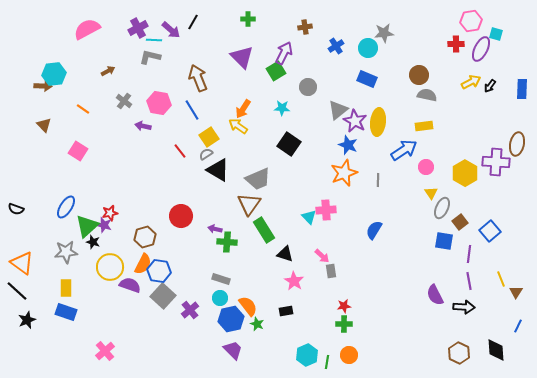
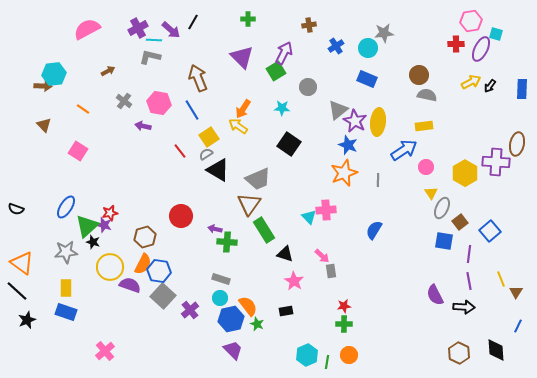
brown cross at (305, 27): moved 4 px right, 2 px up
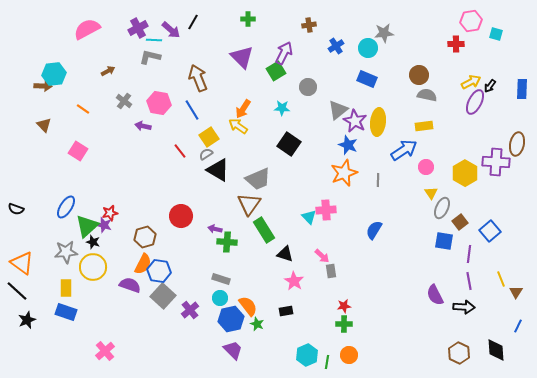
purple ellipse at (481, 49): moved 6 px left, 53 px down
yellow circle at (110, 267): moved 17 px left
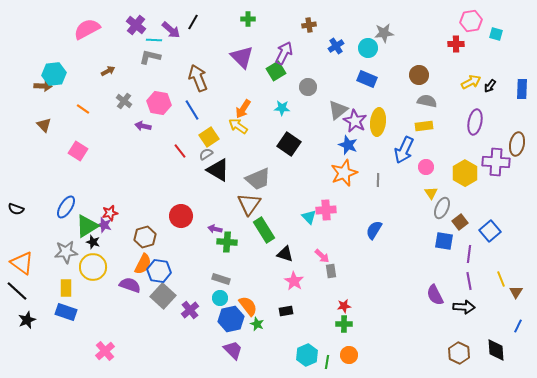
purple cross at (138, 28): moved 2 px left, 3 px up; rotated 24 degrees counterclockwise
gray semicircle at (427, 95): moved 6 px down
purple ellipse at (475, 102): moved 20 px down; rotated 15 degrees counterclockwise
blue arrow at (404, 150): rotated 148 degrees clockwise
green triangle at (87, 226): rotated 10 degrees clockwise
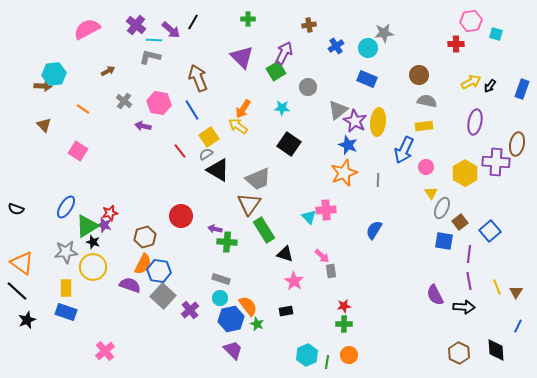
blue rectangle at (522, 89): rotated 18 degrees clockwise
yellow line at (501, 279): moved 4 px left, 8 px down
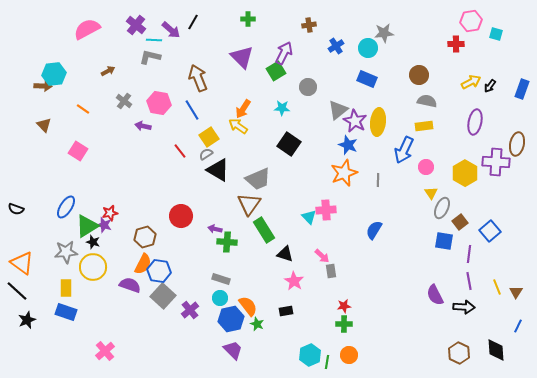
cyan hexagon at (307, 355): moved 3 px right
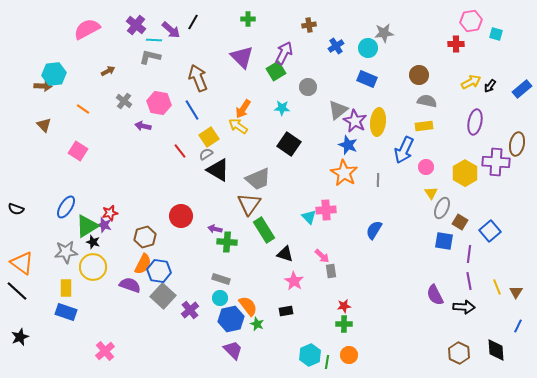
blue rectangle at (522, 89): rotated 30 degrees clockwise
orange star at (344, 173): rotated 20 degrees counterclockwise
brown square at (460, 222): rotated 21 degrees counterclockwise
black star at (27, 320): moved 7 px left, 17 px down
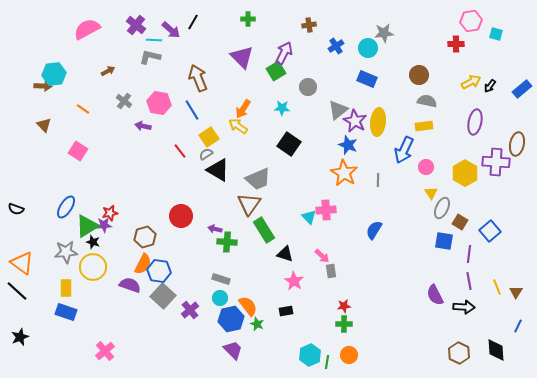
purple star at (104, 225): rotated 21 degrees counterclockwise
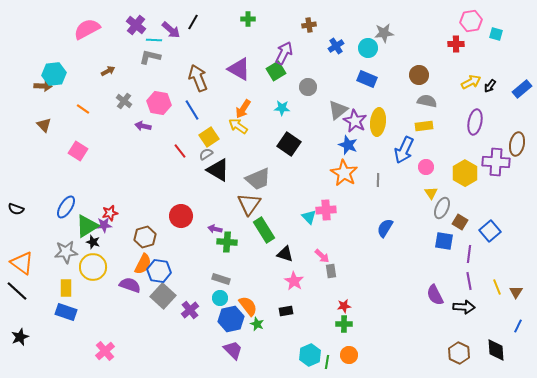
purple triangle at (242, 57): moved 3 px left, 12 px down; rotated 15 degrees counterclockwise
blue semicircle at (374, 230): moved 11 px right, 2 px up
